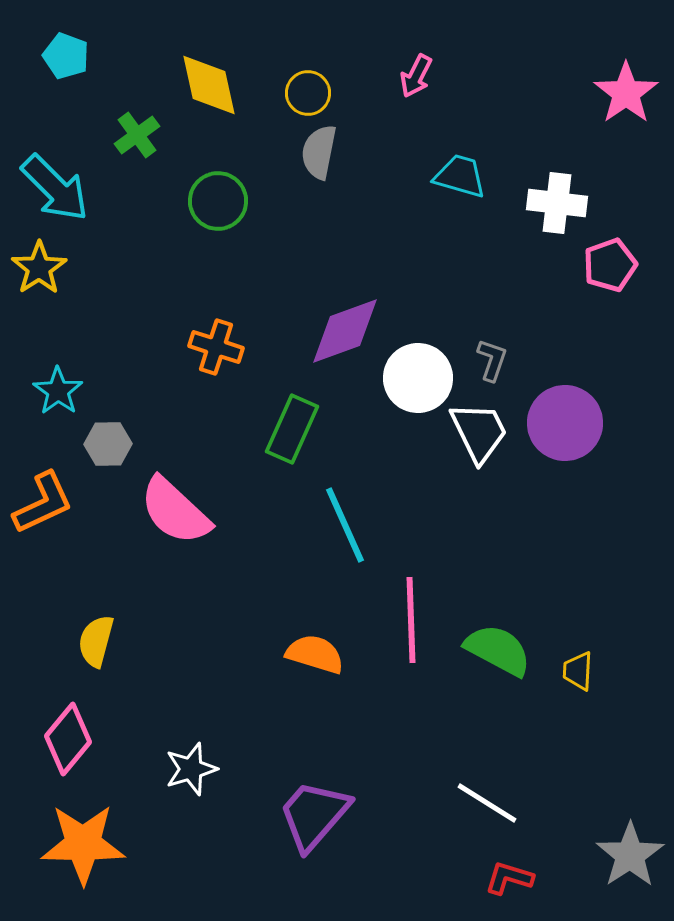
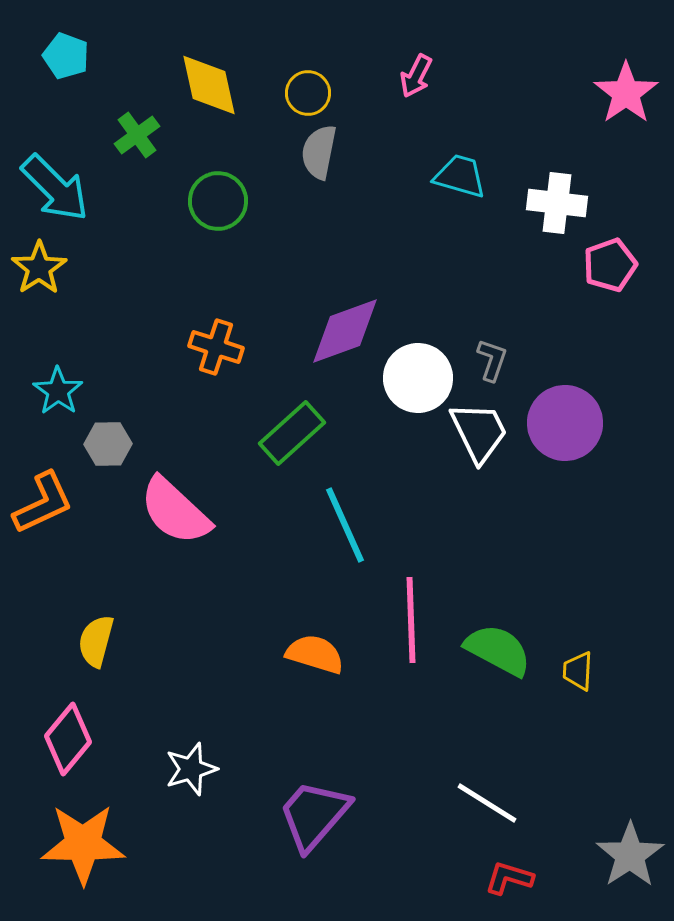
green rectangle: moved 4 px down; rotated 24 degrees clockwise
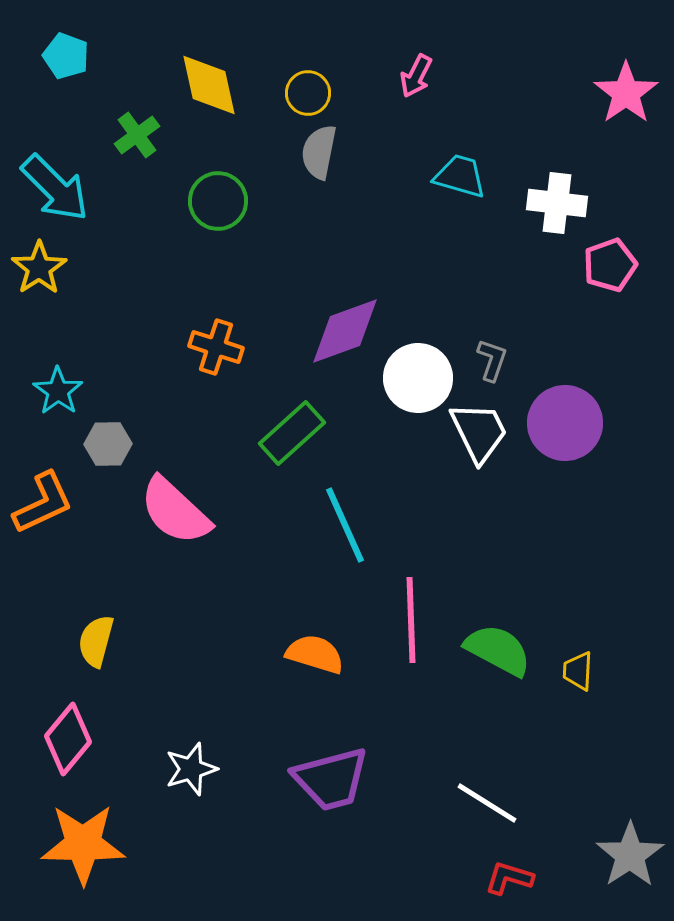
purple trapezoid: moved 17 px right, 36 px up; rotated 146 degrees counterclockwise
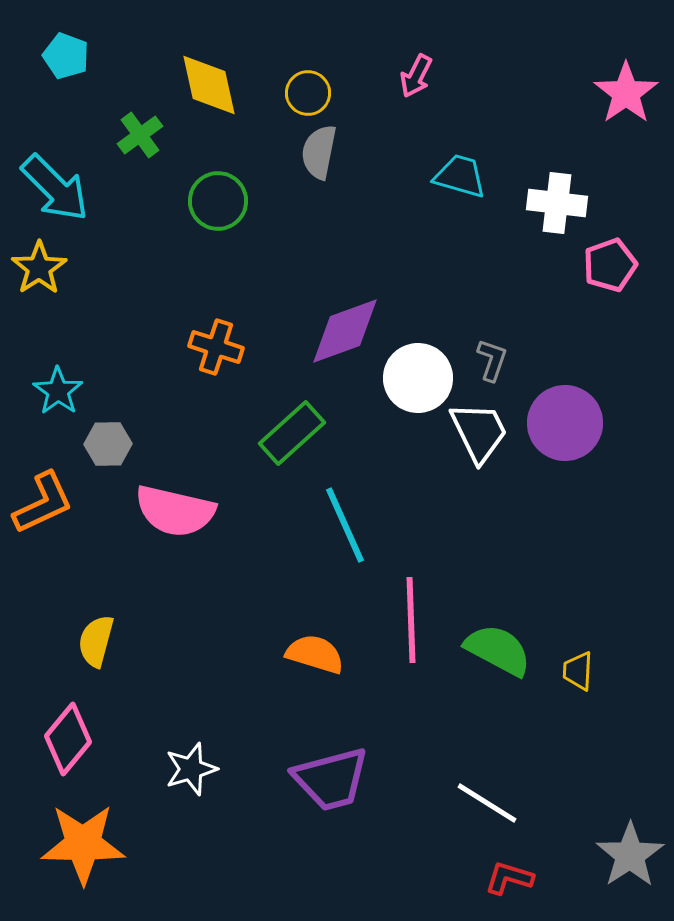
green cross: moved 3 px right
pink semicircle: rotated 30 degrees counterclockwise
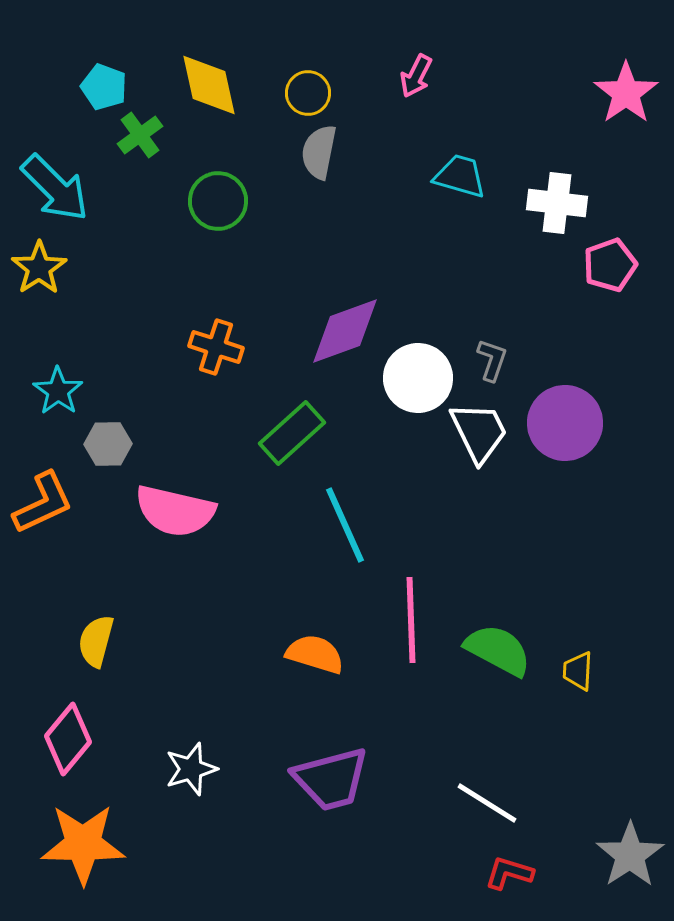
cyan pentagon: moved 38 px right, 31 px down
red L-shape: moved 5 px up
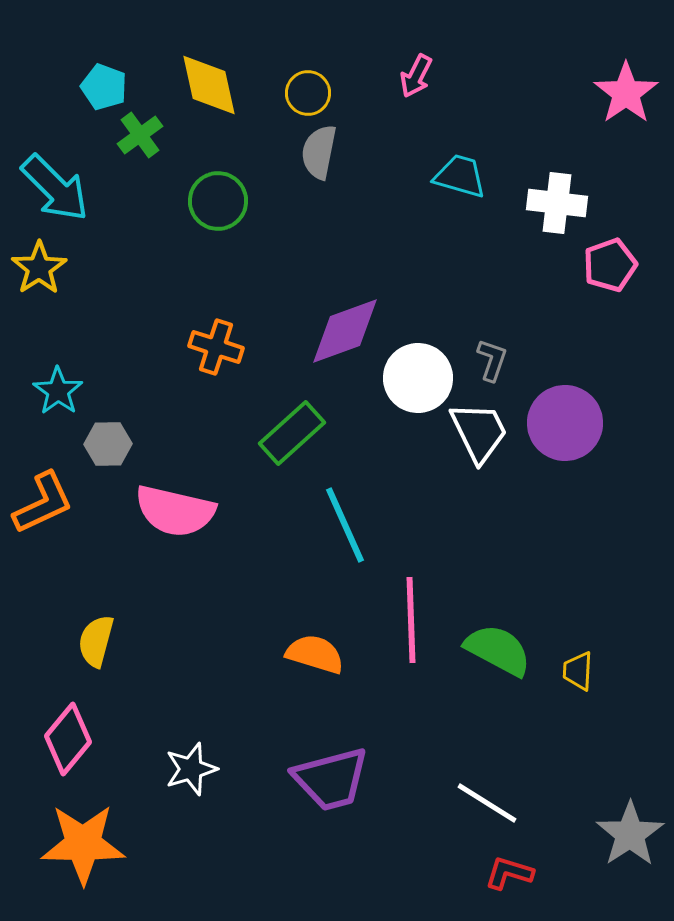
gray star: moved 21 px up
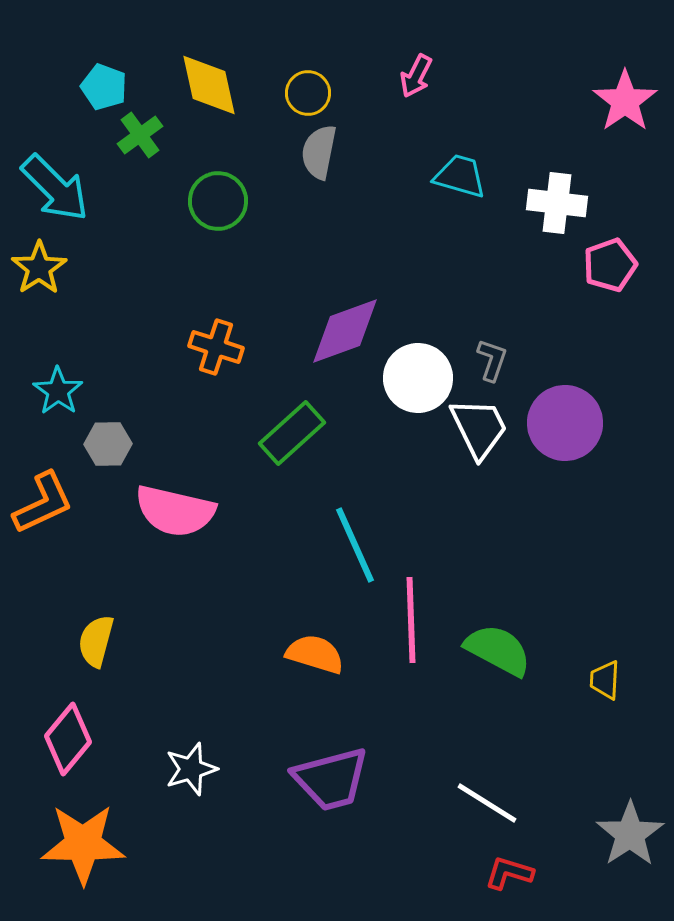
pink star: moved 1 px left, 8 px down
white trapezoid: moved 4 px up
cyan line: moved 10 px right, 20 px down
yellow trapezoid: moved 27 px right, 9 px down
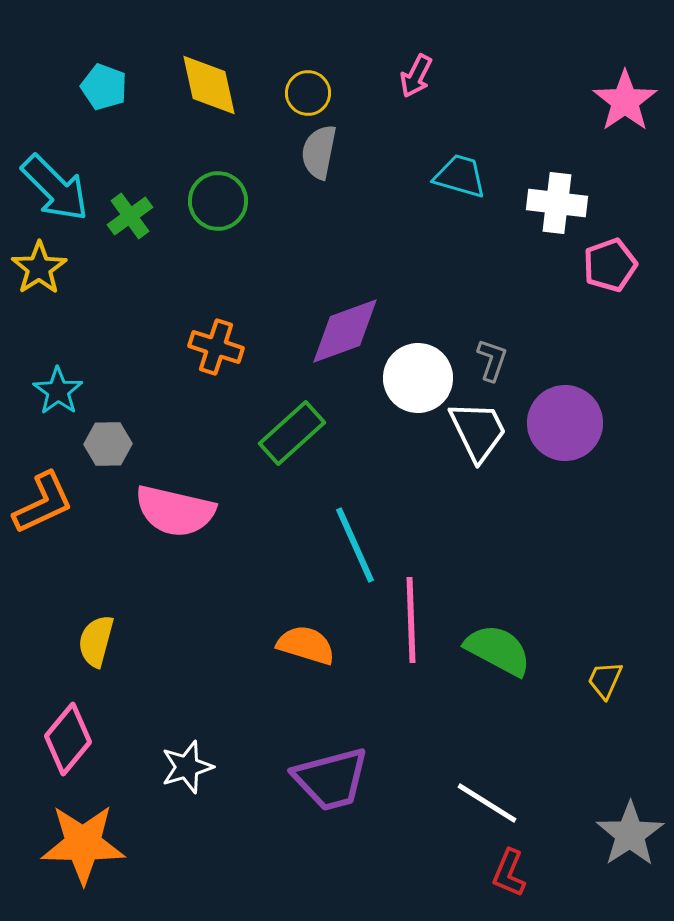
green cross: moved 10 px left, 81 px down
white trapezoid: moved 1 px left, 3 px down
orange semicircle: moved 9 px left, 9 px up
yellow trapezoid: rotated 21 degrees clockwise
white star: moved 4 px left, 2 px up
red L-shape: rotated 84 degrees counterclockwise
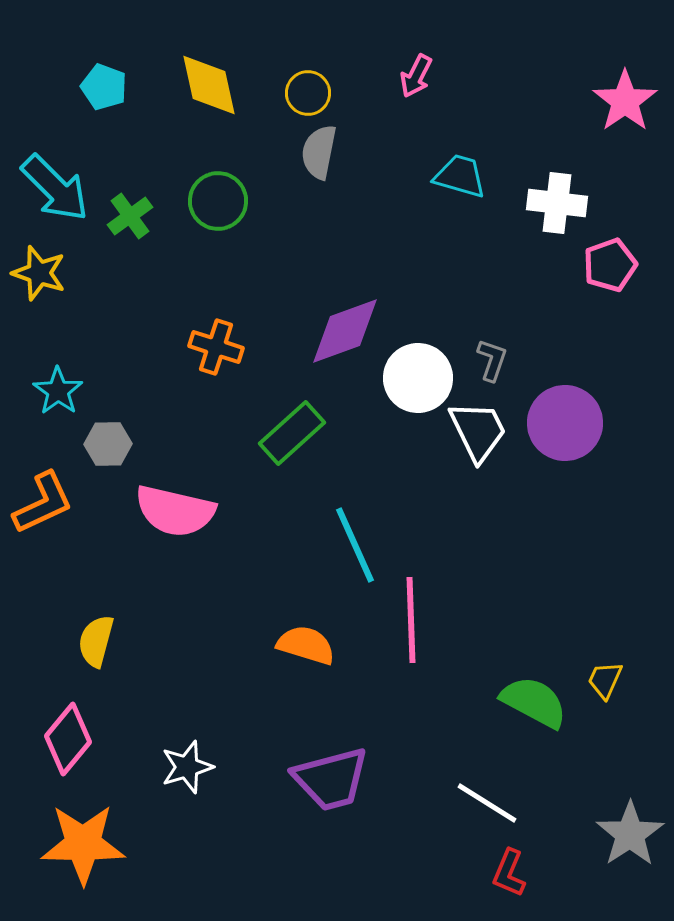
yellow star: moved 5 px down; rotated 20 degrees counterclockwise
green semicircle: moved 36 px right, 52 px down
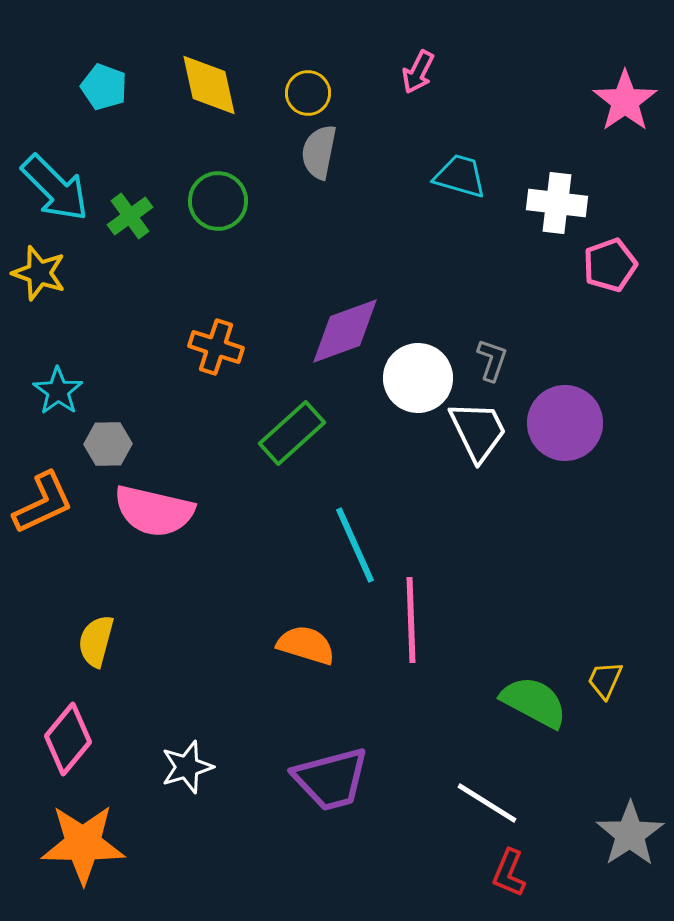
pink arrow: moved 2 px right, 4 px up
pink semicircle: moved 21 px left
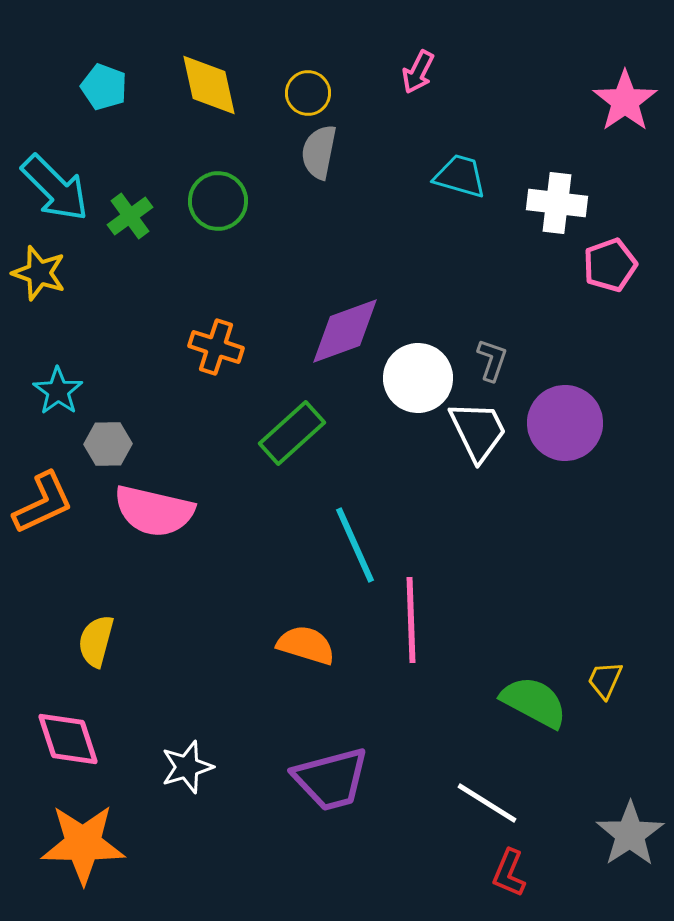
pink diamond: rotated 58 degrees counterclockwise
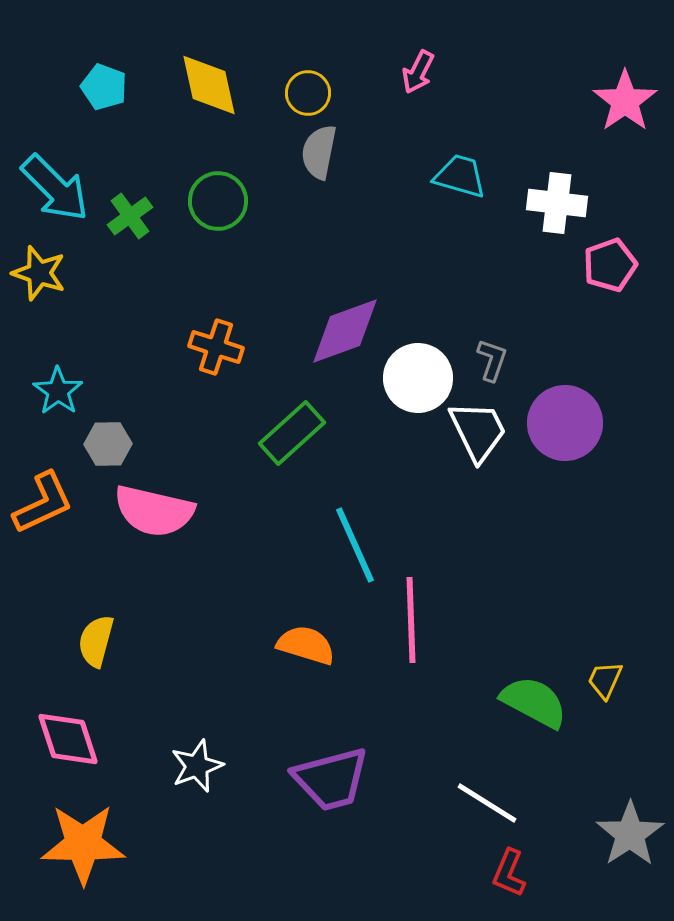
white star: moved 10 px right, 1 px up; rotated 4 degrees counterclockwise
